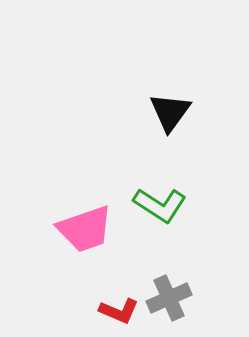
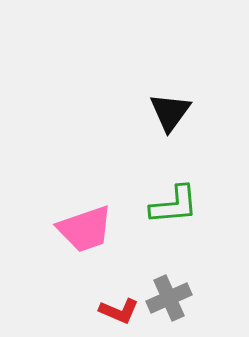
green L-shape: moved 14 px right; rotated 38 degrees counterclockwise
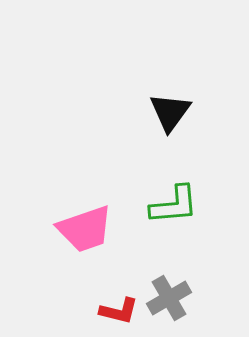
gray cross: rotated 6 degrees counterclockwise
red L-shape: rotated 9 degrees counterclockwise
